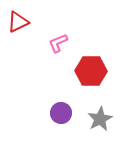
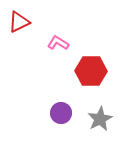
red triangle: moved 1 px right
pink L-shape: rotated 55 degrees clockwise
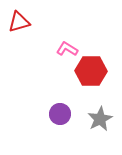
red triangle: rotated 10 degrees clockwise
pink L-shape: moved 9 px right, 6 px down
purple circle: moved 1 px left, 1 px down
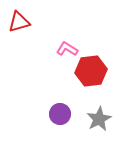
red hexagon: rotated 8 degrees counterclockwise
gray star: moved 1 px left
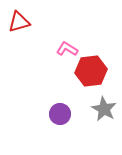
gray star: moved 5 px right, 10 px up; rotated 15 degrees counterclockwise
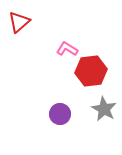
red triangle: rotated 25 degrees counterclockwise
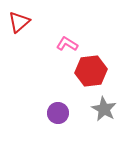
pink L-shape: moved 5 px up
purple circle: moved 2 px left, 1 px up
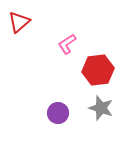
pink L-shape: rotated 65 degrees counterclockwise
red hexagon: moved 7 px right, 1 px up
gray star: moved 3 px left, 1 px up; rotated 10 degrees counterclockwise
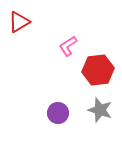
red triangle: rotated 10 degrees clockwise
pink L-shape: moved 1 px right, 2 px down
gray star: moved 1 px left, 2 px down
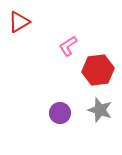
purple circle: moved 2 px right
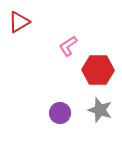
red hexagon: rotated 8 degrees clockwise
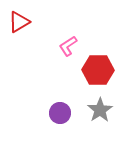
gray star: rotated 20 degrees clockwise
